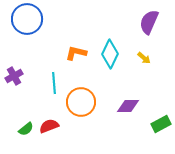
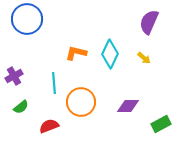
green semicircle: moved 5 px left, 22 px up
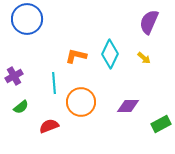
orange L-shape: moved 3 px down
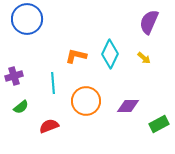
purple cross: rotated 12 degrees clockwise
cyan line: moved 1 px left
orange circle: moved 5 px right, 1 px up
green rectangle: moved 2 px left
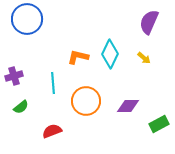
orange L-shape: moved 2 px right, 1 px down
red semicircle: moved 3 px right, 5 px down
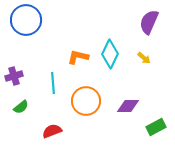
blue circle: moved 1 px left, 1 px down
green rectangle: moved 3 px left, 3 px down
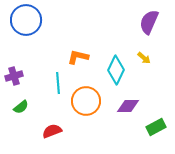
cyan diamond: moved 6 px right, 16 px down
cyan line: moved 5 px right
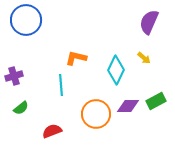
orange L-shape: moved 2 px left, 1 px down
cyan line: moved 3 px right, 2 px down
orange circle: moved 10 px right, 13 px down
green semicircle: moved 1 px down
green rectangle: moved 26 px up
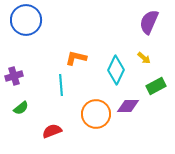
green rectangle: moved 15 px up
